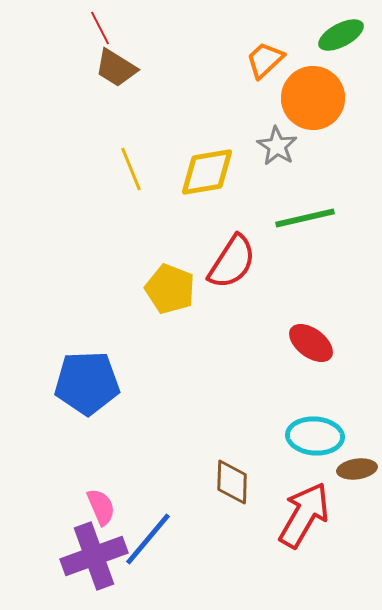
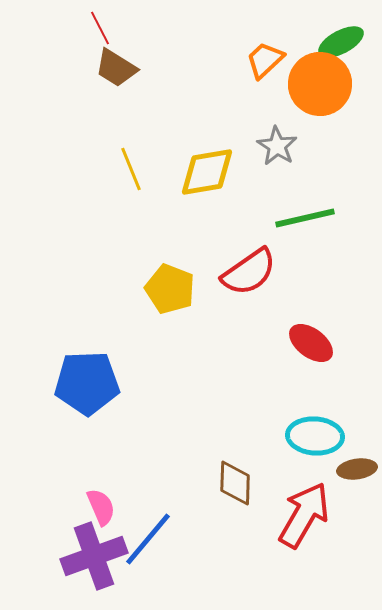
green ellipse: moved 7 px down
orange circle: moved 7 px right, 14 px up
red semicircle: moved 17 px right, 10 px down; rotated 22 degrees clockwise
brown diamond: moved 3 px right, 1 px down
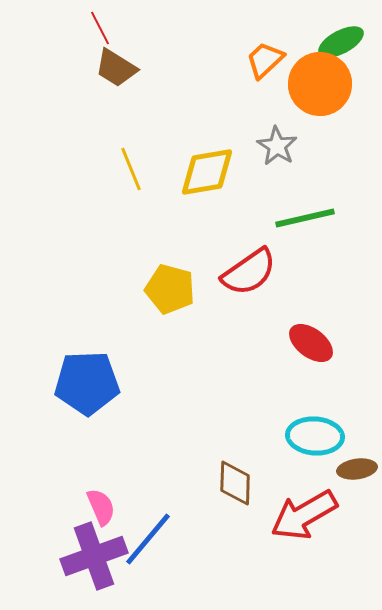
yellow pentagon: rotated 6 degrees counterclockwise
red arrow: rotated 150 degrees counterclockwise
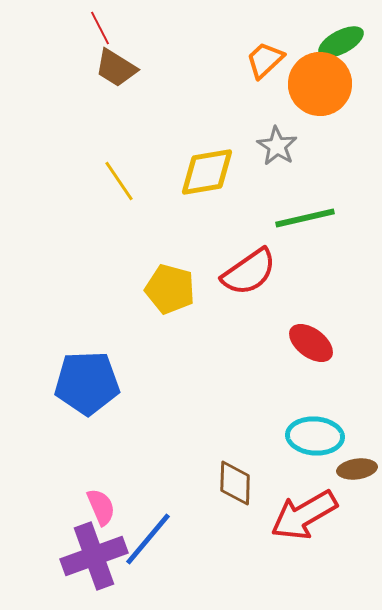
yellow line: moved 12 px left, 12 px down; rotated 12 degrees counterclockwise
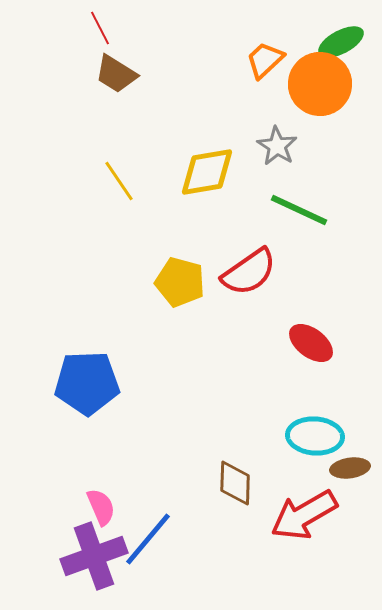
brown trapezoid: moved 6 px down
green line: moved 6 px left, 8 px up; rotated 38 degrees clockwise
yellow pentagon: moved 10 px right, 7 px up
brown ellipse: moved 7 px left, 1 px up
